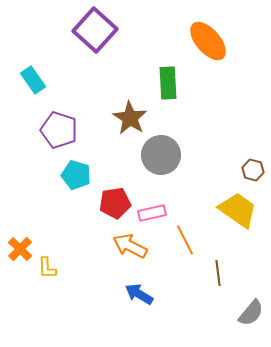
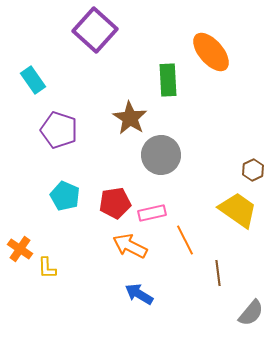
orange ellipse: moved 3 px right, 11 px down
green rectangle: moved 3 px up
brown hexagon: rotated 20 degrees clockwise
cyan pentagon: moved 11 px left, 21 px down; rotated 8 degrees clockwise
orange cross: rotated 10 degrees counterclockwise
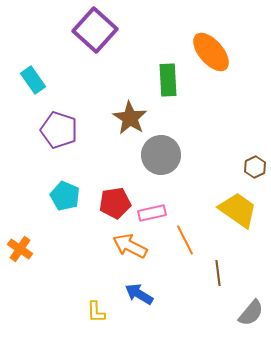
brown hexagon: moved 2 px right, 3 px up
yellow L-shape: moved 49 px right, 44 px down
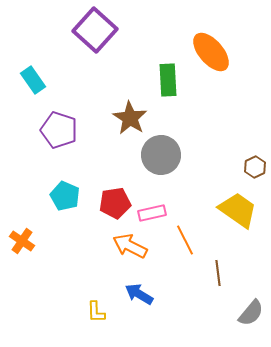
orange cross: moved 2 px right, 8 px up
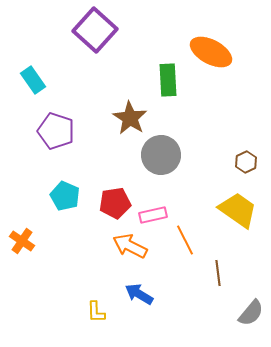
orange ellipse: rotated 21 degrees counterclockwise
purple pentagon: moved 3 px left, 1 px down
brown hexagon: moved 9 px left, 5 px up
pink rectangle: moved 1 px right, 2 px down
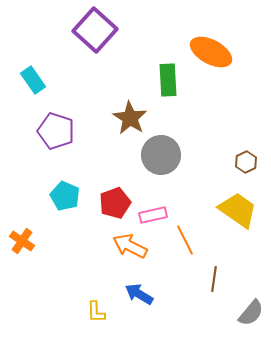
red pentagon: rotated 12 degrees counterclockwise
brown line: moved 4 px left, 6 px down; rotated 15 degrees clockwise
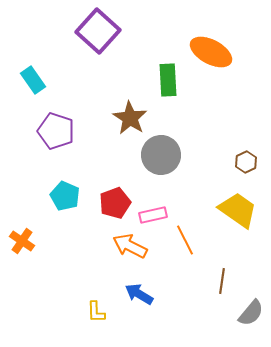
purple square: moved 3 px right, 1 px down
brown line: moved 8 px right, 2 px down
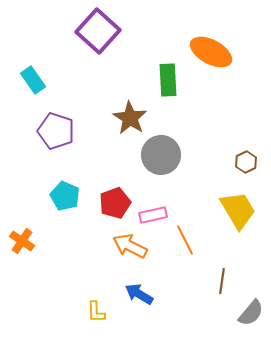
yellow trapezoid: rotated 24 degrees clockwise
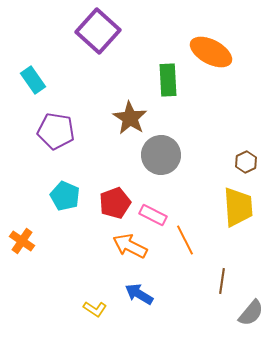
purple pentagon: rotated 9 degrees counterclockwise
yellow trapezoid: moved 3 px up; rotated 27 degrees clockwise
pink rectangle: rotated 40 degrees clockwise
yellow L-shape: moved 1 px left, 3 px up; rotated 55 degrees counterclockwise
